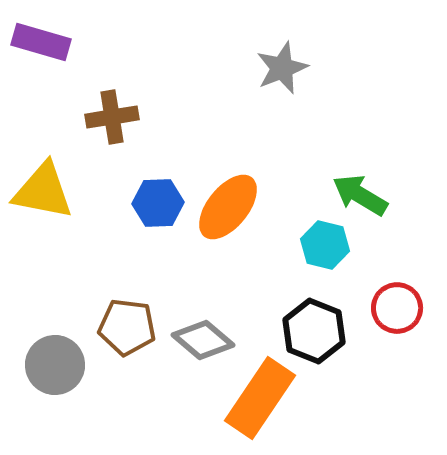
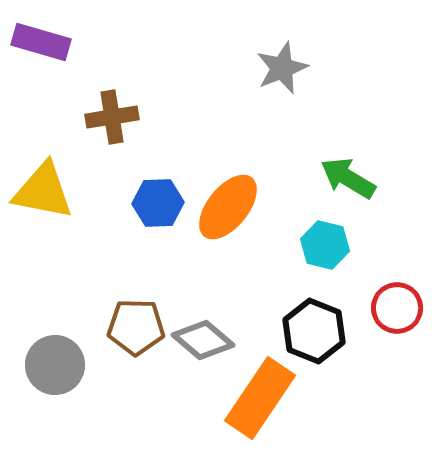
green arrow: moved 12 px left, 17 px up
brown pentagon: moved 9 px right; rotated 6 degrees counterclockwise
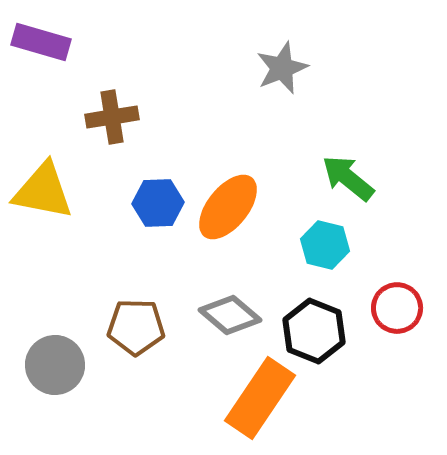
green arrow: rotated 8 degrees clockwise
gray diamond: moved 27 px right, 25 px up
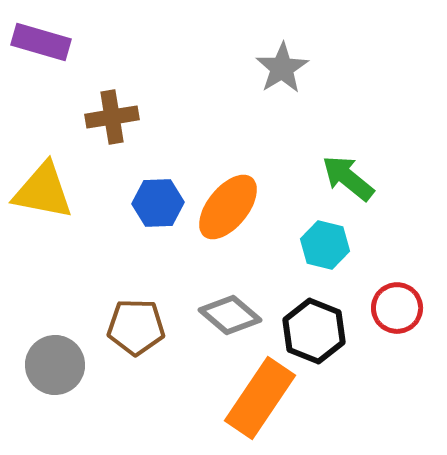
gray star: rotated 10 degrees counterclockwise
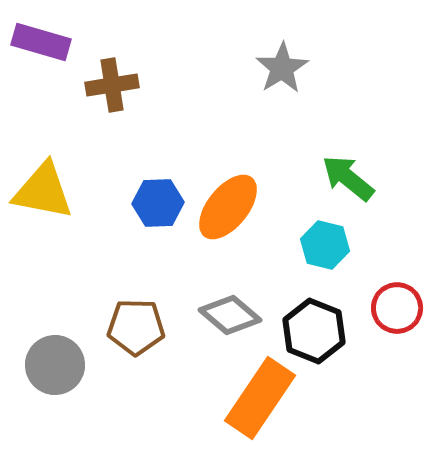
brown cross: moved 32 px up
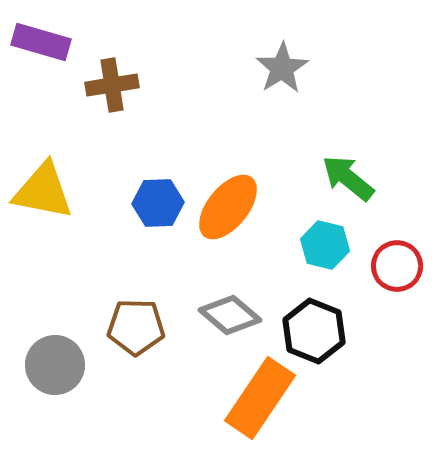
red circle: moved 42 px up
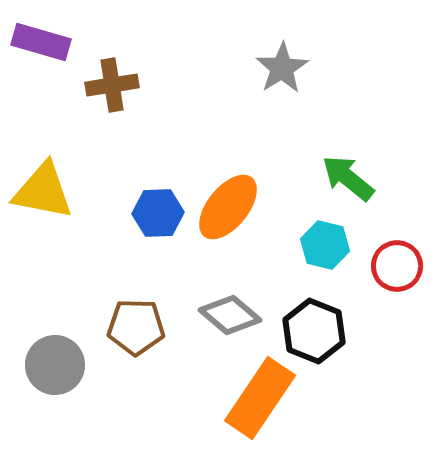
blue hexagon: moved 10 px down
